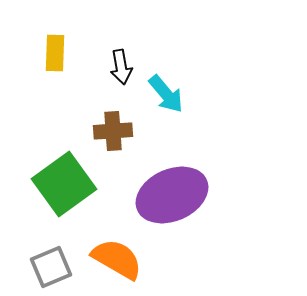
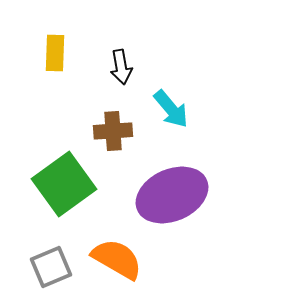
cyan arrow: moved 5 px right, 15 px down
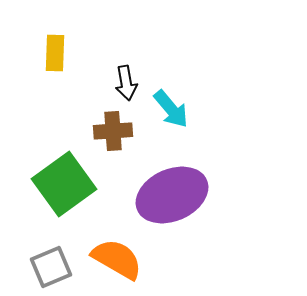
black arrow: moved 5 px right, 16 px down
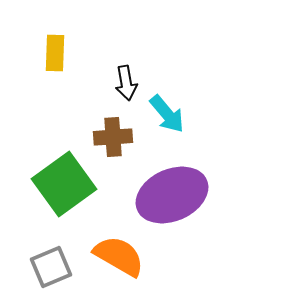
cyan arrow: moved 4 px left, 5 px down
brown cross: moved 6 px down
orange semicircle: moved 2 px right, 3 px up
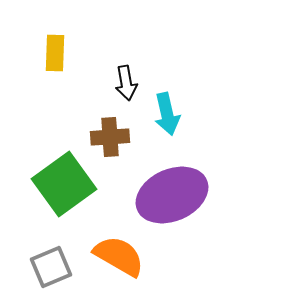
cyan arrow: rotated 27 degrees clockwise
brown cross: moved 3 px left
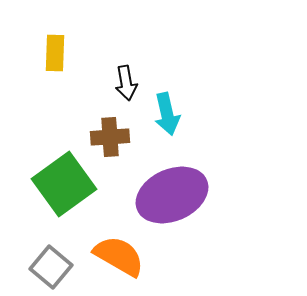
gray square: rotated 27 degrees counterclockwise
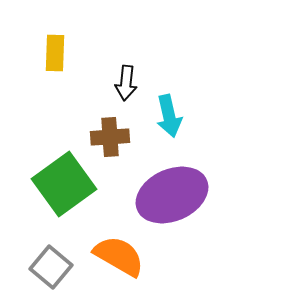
black arrow: rotated 16 degrees clockwise
cyan arrow: moved 2 px right, 2 px down
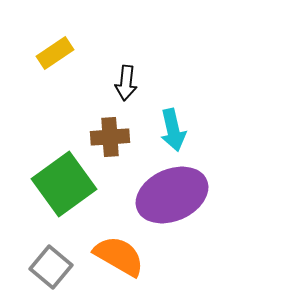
yellow rectangle: rotated 54 degrees clockwise
cyan arrow: moved 4 px right, 14 px down
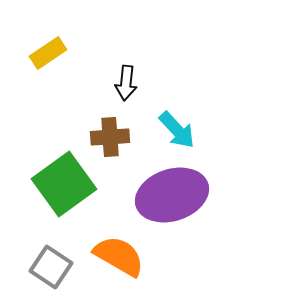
yellow rectangle: moved 7 px left
cyan arrow: moved 4 px right; rotated 30 degrees counterclockwise
purple ellipse: rotated 6 degrees clockwise
gray square: rotated 6 degrees counterclockwise
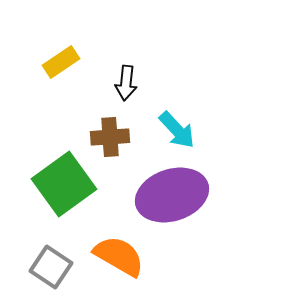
yellow rectangle: moved 13 px right, 9 px down
